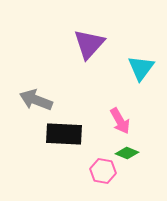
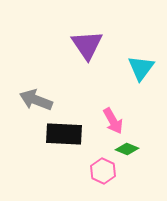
purple triangle: moved 2 px left, 1 px down; rotated 16 degrees counterclockwise
pink arrow: moved 7 px left
green diamond: moved 4 px up
pink hexagon: rotated 15 degrees clockwise
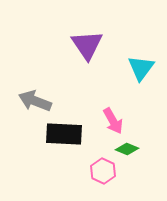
gray arrow: moved 1 px left, 1 px down
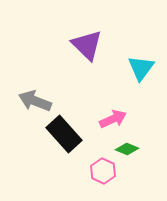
purple triangle: rotated 12 degrees counterclockwise
pink arrow: moved 2 px up; rotated 84 degrees counterclockwise
black rectangle: rotated 45 degrees clockwise
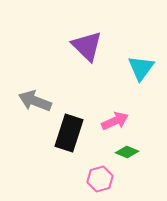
purple triangle: moved 1 px down
pink arrow: moved 2 px right, 2 px down
black rectangle: moved 5 px right, 1 px up; rotated 60 degrees clockwise
green diamond: moved 3 px down
pink hexagon: moved 3 px left, 8 px down; rotated 20 degrees clockwise
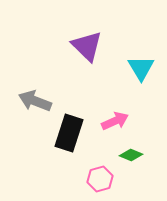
cyan triangle: rotated 8 degrees counterclockwise
green diamond: moved 4 px right, 3 px down
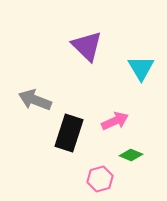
gray arrow: moved 1 px up
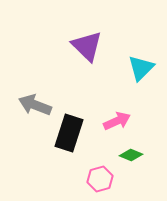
cyan triangle: rotated 16 degrees clockwise
gray arrow: moved 5 px down
pink arrow: moved 2 px right
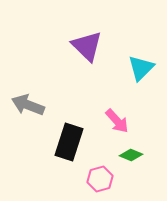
gray arrow: moved 7 px left
pink arrow: rotated 72 degrees clockwise
black rectangle: moved 9 px down
